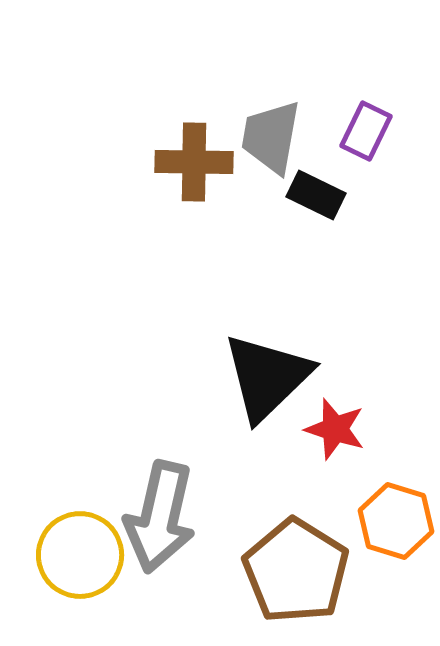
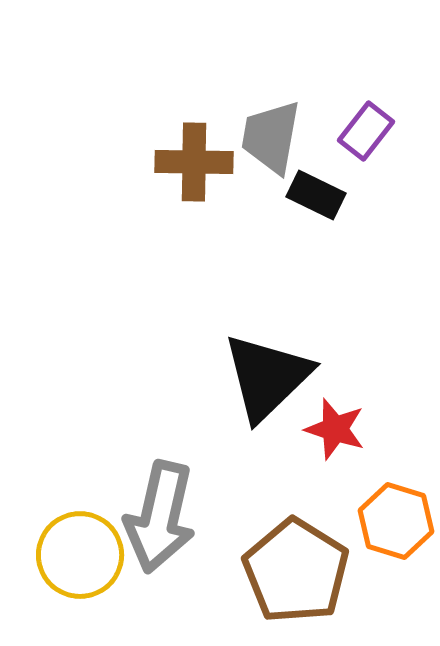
purple rectangle: rotated 12 degrees clockwise
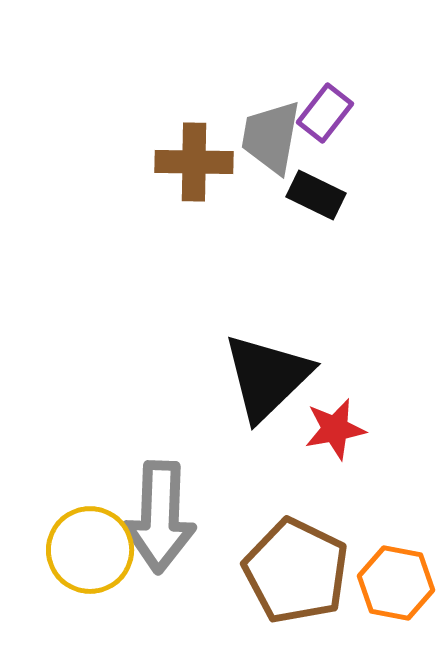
purple rectangle: moved 41 px left, 18 px up
red star: rotated 28 degrees counterclockwise
gray arrow: rotated 11 degrees counterclockwise
orange hexagon: moved 62 px down; rotated 6 degrees counterclockwise
yellow circle: moved 10 px right, 5 px up
brown pentagon: rotated 6 degrees counterclockwise
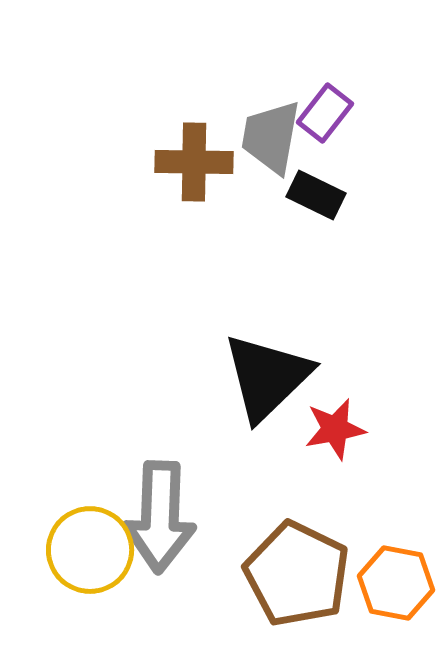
brown pentagon: moved 1 px right, 3 px down
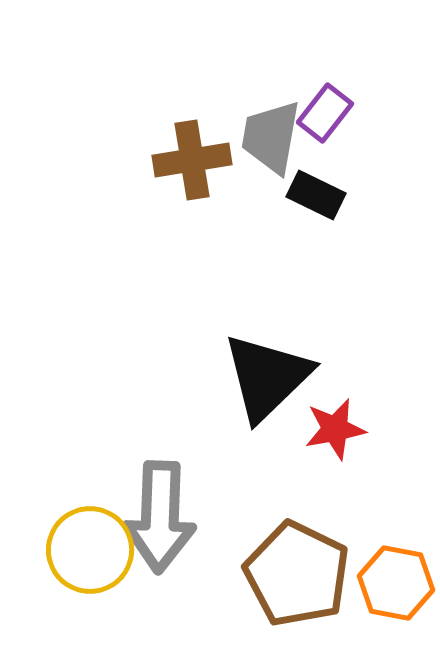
brown cross: moved 2 px left, 2 px up; rotated 10 degrees counterclockwise
